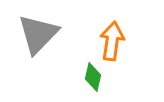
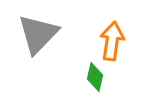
green diamond: moved 2 px right
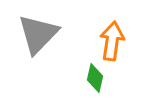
green diamond: moved 1 px down
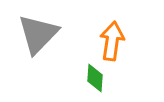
green diamond: rotated 8 degrees counterclockwise
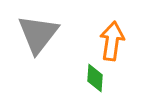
gray triangle: rotated 6 degrees counterclockwise
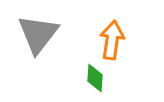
orange arrow: moved 1 px up
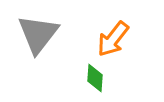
orange arrow: moved 1 px right, 1 px up; rotated 150 degrees counterclockwise
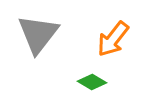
green diamond: moved 3 px left, 4 px down; rotated 64 degrees counterclockwise
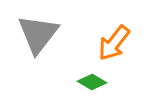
orange arrow: moved 1 px right, 4 px down
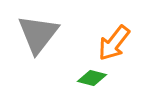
green diamond: moved 4 px up; rotated 16 degrees counterclockwise
